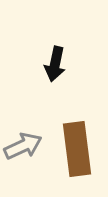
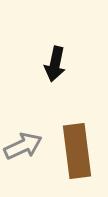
brown rectangle: moved 2 px down
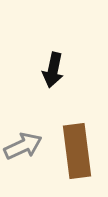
black arrow: moved 2 px left, 6 px down
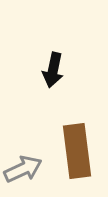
gray arrow: moved 23 px down
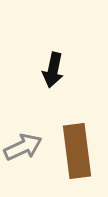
gray arrow: moved 22 px up
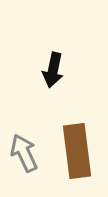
gray arrow: moved 1 px right, 6 px down; rotated 90 degrees counterclockwise
